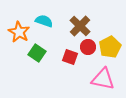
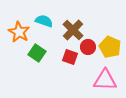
brown cross: moved 7 px left, 4 px down
yellow pentagon: rotated 20 degrees counterclockwise
pink triangle: moved 2 px right, 1 px down; rotated 10 degrees counterclockwise
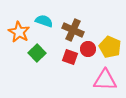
brown cross: rotated 20 degrees counterclockwise
red circle: moved 2 px down
green square: rotated 12 degrees clockwise
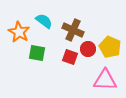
cyan semicircle: rotated 18 degrees clockwise
green square: rotated 36 degrees counterclockwise
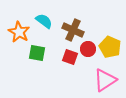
pink triangle: rotated 35 degrees counterclockwise
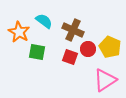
green square: moved 1 px up
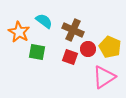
pink triangle: moved 1 px left, 3 px up
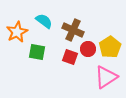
orange star: moved 2 px left; rotated 15 degrees clockwise
yellow pentagon: rotated 15 degrees clockwise
pink triangle: moved 2 px right
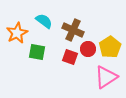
orange star: moved 1 px down
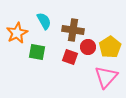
cyan semicircle: rotated 24 degrees clockwise
brown cross: rotated 15 degrees counterclockwise
red circle: moved 2 px up
pink triangle: rotated 15 degrees counterclockwise
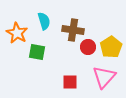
cyan semicircle: rotated 12 degrees clockwise
orange star: rotated 15 degrees counterclockwise
yellow pentagon: moved 1 px right
red square: moved 25 px down; rotated 21 degrees counterclockwise
pink triangle: moved 2 px left
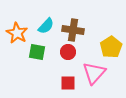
cyan semicircle: moved 2 px right, 5 px down; rotated 60 degrees clockwise
red circle: moved 20 px left, 5 px down
pink triangle: moved 10 px left, 4 px up
red square: moved 2 px left, 1 px down
